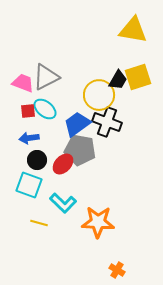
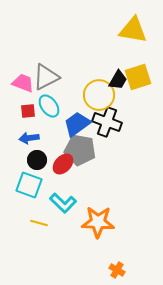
cyan ellipse: moved 4 px right, 3 px up; rotated 15 degrees clockwise
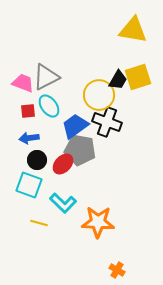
blue trapezoid: moved 2 px left, 2 px down
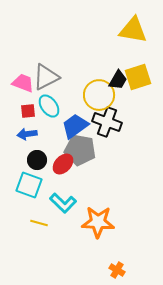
blue arrow: moved 2 px left, 4 px up
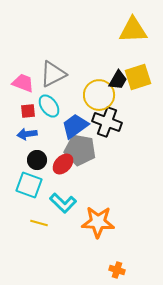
yellow triangle: rotated 12 degrees counterclockwise
gray triangle: moved 7 px right, 3 px up
orange cross: rotated 14 degrees counterclockwise
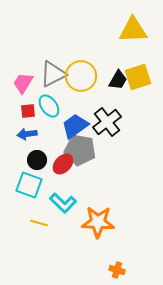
pink trapezoid: rotated 80 degrees counterclockwise
yellow circle: moved 18 px left, 19 px up
black cross: rotated 32 degrees clockwise
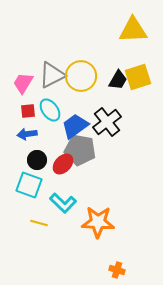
gray triangle: moved 1 px left, 1 px down
cyan ellipse: moved 1 px right, 4 px down
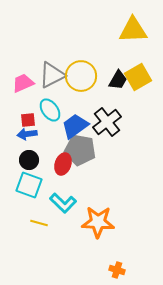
yellow square: rotated 12 degrees counterclockwise
pink trapezoid: rotated 35 degrees clockwise
red square: moved 9 px down
black circle: moved 8 px left
red ellipse: rotated 25 degrees counterclockwise
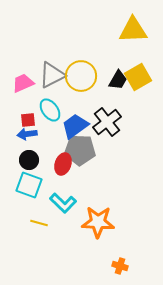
gray pentagon: rotated 8 degrees counterclockwise
orange cross: moved 3 px right, 4 px up
